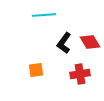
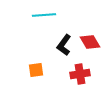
black L-shape: moved 2 px down
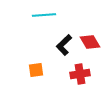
black L-shape: rotated 10 degrees clockwise
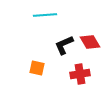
cyan line: moved 1 px right
black L-shape: rotated 20 degrees clockwise
orange square: moved 1 px right, 2 px up; rotated 21 degrees clockwise
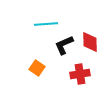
cyan line: moved 1 px right, 9 px down
red diamond: rotated 30 degrees clockwise
orange square: rotated 21 degrees clockwise
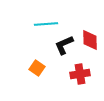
red diamond: moved 2 px up
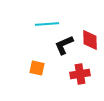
cyan line: moved 1 px right
orange square: rotated 21 degrees counterclockwise
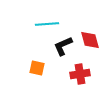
red diamond: rotated 15 degrees counterclockwise
black L-shape: moved 1 px left, 1 px down
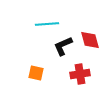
orange square: moved 1 px left, 5 px down
